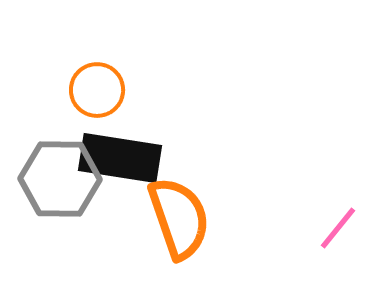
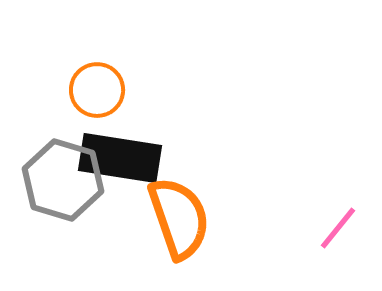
gray hexagon: moved 3 px right, 1 px down; rotated 16 degrees clockwise
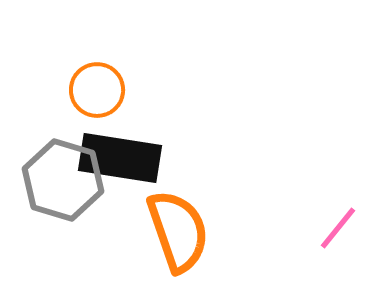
orange semicircle: moved 1 px left, 13 px down
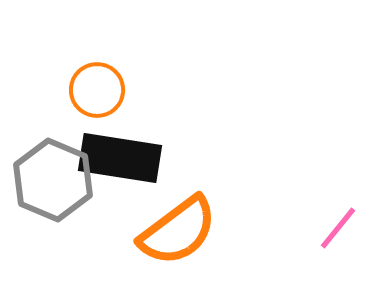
gray hexagon: moved 10 px left; rotated 6 degrees clockwise
orange semicircle: rotated 72 degrees clockwise
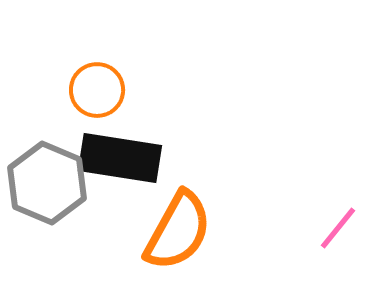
gray hexagon: moved 6 px left, 3 px down
orange semicircle: rotated 24 degrees counterclockwise
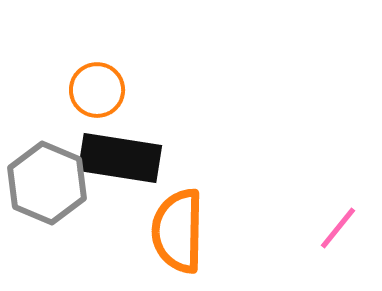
orange semicircle: rotated 152 degrees clockwise
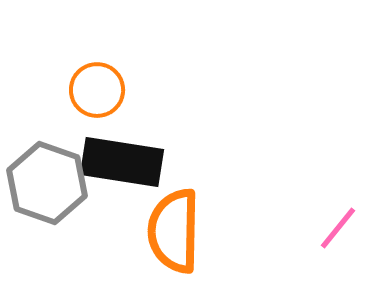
black rectangle: moved 2 px right, 4 px down
gray hexagon: rotated 4 degrees counterclockwise
orange semicircle: moved 4 px left
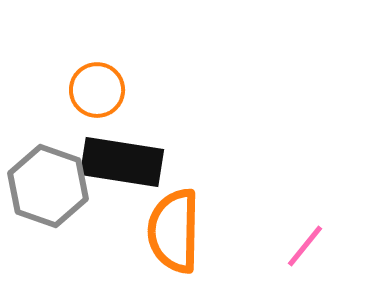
gray hexagon: moved 1 px right, 3 px down
pink line: moved 33 px left, 18 px down
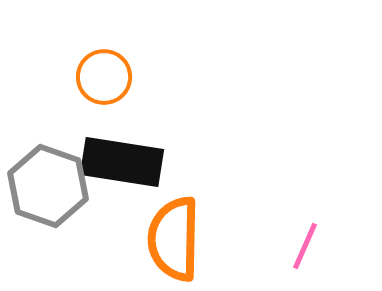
orange circle: moved 7 px right, 13 px up
orange semicircle: moved 8 px down
pink line: rotated 15 degrees counterclockwise
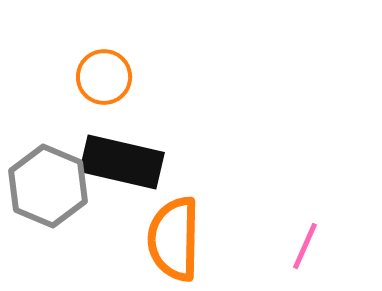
black rectangle: rotated 4 degrees clockwise
gray hexagon: rotated 4 degrees clockwise
